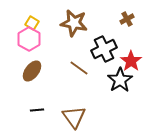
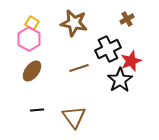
black cross: moved 4 px right
red star: rotated 15 degrees clockwise
brown line: rotated 54 degrees counterclockwise
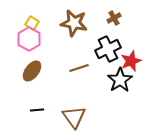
brown cross: moved 13 px left, 1 px up
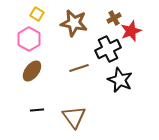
yellow square: moved 5 px right, 9 px up
red star: moved 30 px up
black star: rotated 15 degrees counterclockwise
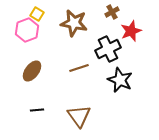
brown cross: moved 2 px left, 6 px up
pink hexagon: moved 2 px left, 9 px up; rotated 10 degrees clockwise
brown triangle: moved 5 px right, 1 px up
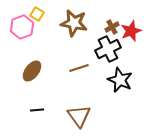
brown cross: moved 15 px down
pink hexagon: moved 5 px left, 3 px up
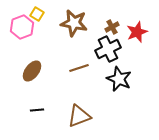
red star: moved 6 px right, 1 px down
black star: moved 1 px left, 1 px up
brown triangle: rotated 45 degrees clockwise
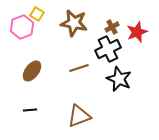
black line: moved 7 px left
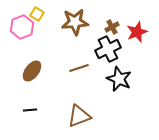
brown star: moved 1 px right, 1 px up; rotated 16 degrees counterclockwise
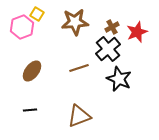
black cross: rotated 15 degrees counterclockwise
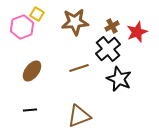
brown cross: moved 1 px up
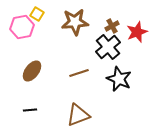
pink hexagon: rotated 10 degrees clockwise
black cross: moved 2 px up
brown line: moved 5 px down
brown triangle: moved 1 px left, 1 px up
